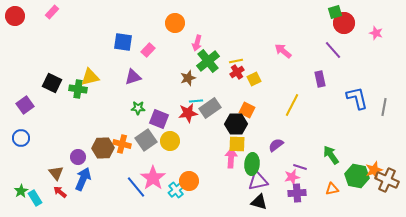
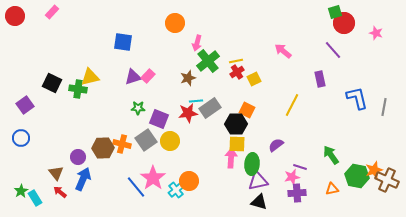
pink rectangle at (148, 50): moved 26 px down
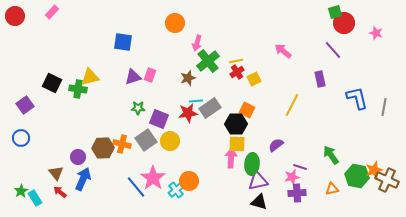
pink rectangle at (148, 76): moved 2 px right, 1 px up; rotated 24 degrees counterclockwise
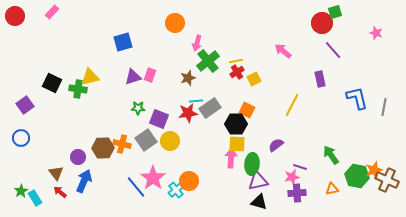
red circle at (344, 23): moved 22 px left
blue square at (123, 42): rotated 24 degrees counterclockwise
blue arrow at (83, 179): moved 1 px right, 2 px down
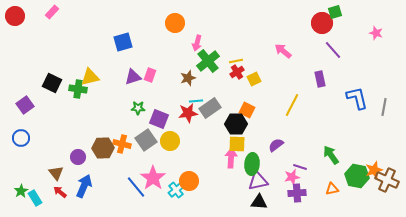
blue arrow at (84, 181): moved 5 px down
black triangle at (259, 202): rotated 12 degrees counterclockwise
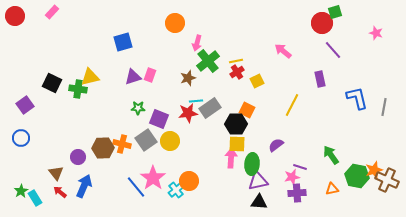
yellow square at (254, 79): moved 3 px right, 2 px down
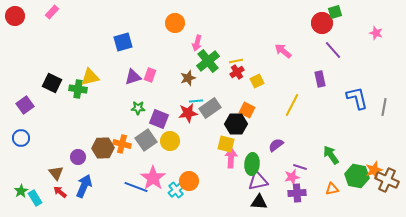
yellow square at (237, 144): moved 11 px left; rotated 12 degrees clockwise
blue line at (136, 187): rotated 30 degrees counterclockwise
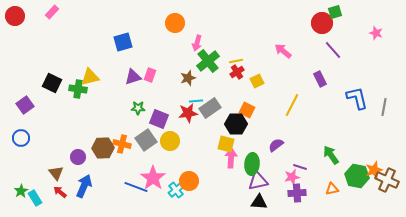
purple rectangle at (320, 79): rotated 14 degrees counterclockwise
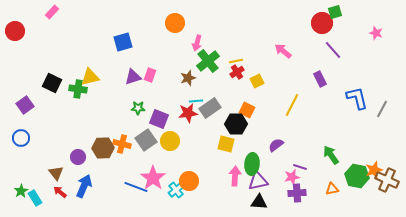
red circle at (15, 16): moved 15 px down
gray line at (384, 107): moved 2 px left, 2 px down; rotated 18 degrees clockwise
pink arrow at (231, 158): moved 4 px right, 18 px down
